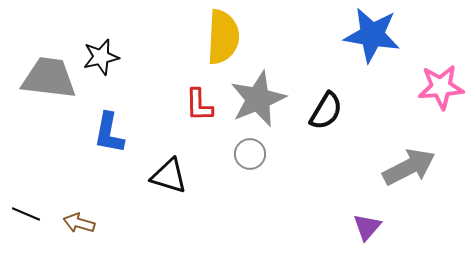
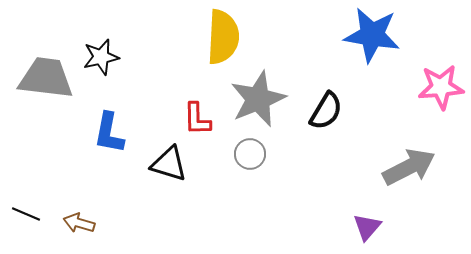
gray trapezoid: moved 3 px left
red L-shape: moved 2 px left, 14 px down
black triangle: moved 12 px up
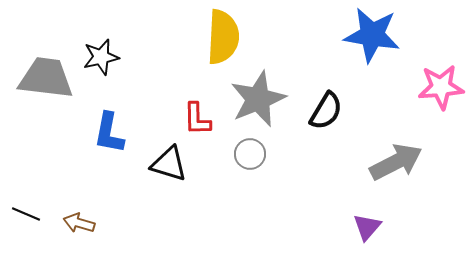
gray arrow: moved 13 px left, 5 px up
